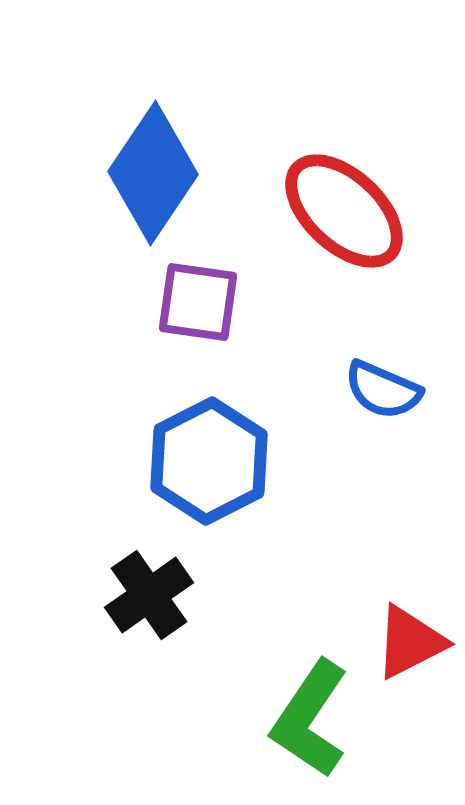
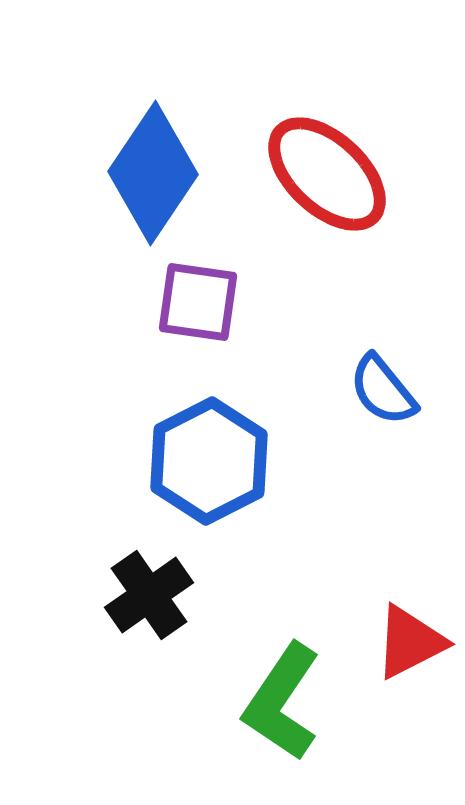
red ellipse: moved 17 px left, 37 px up
blue semicircle: rotated 28 degrees clockwise
green L-shape: moved 28 px left, 17 px up
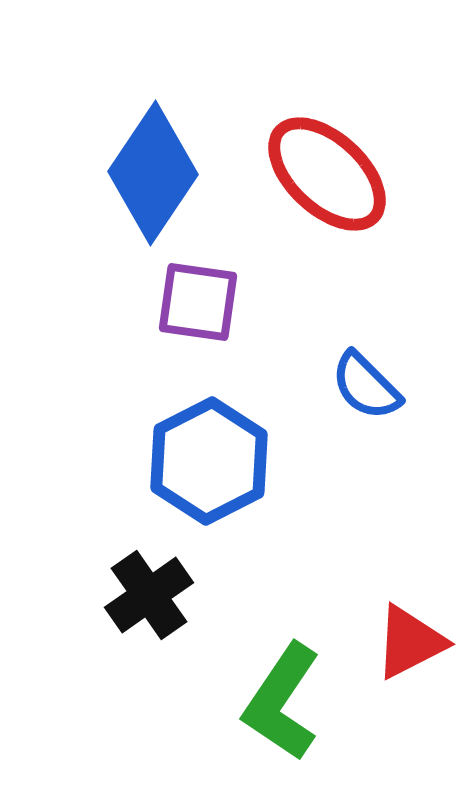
blue semicircle: moved 17 px left, 4 px up; rotated 6 degrees counterclockwise
